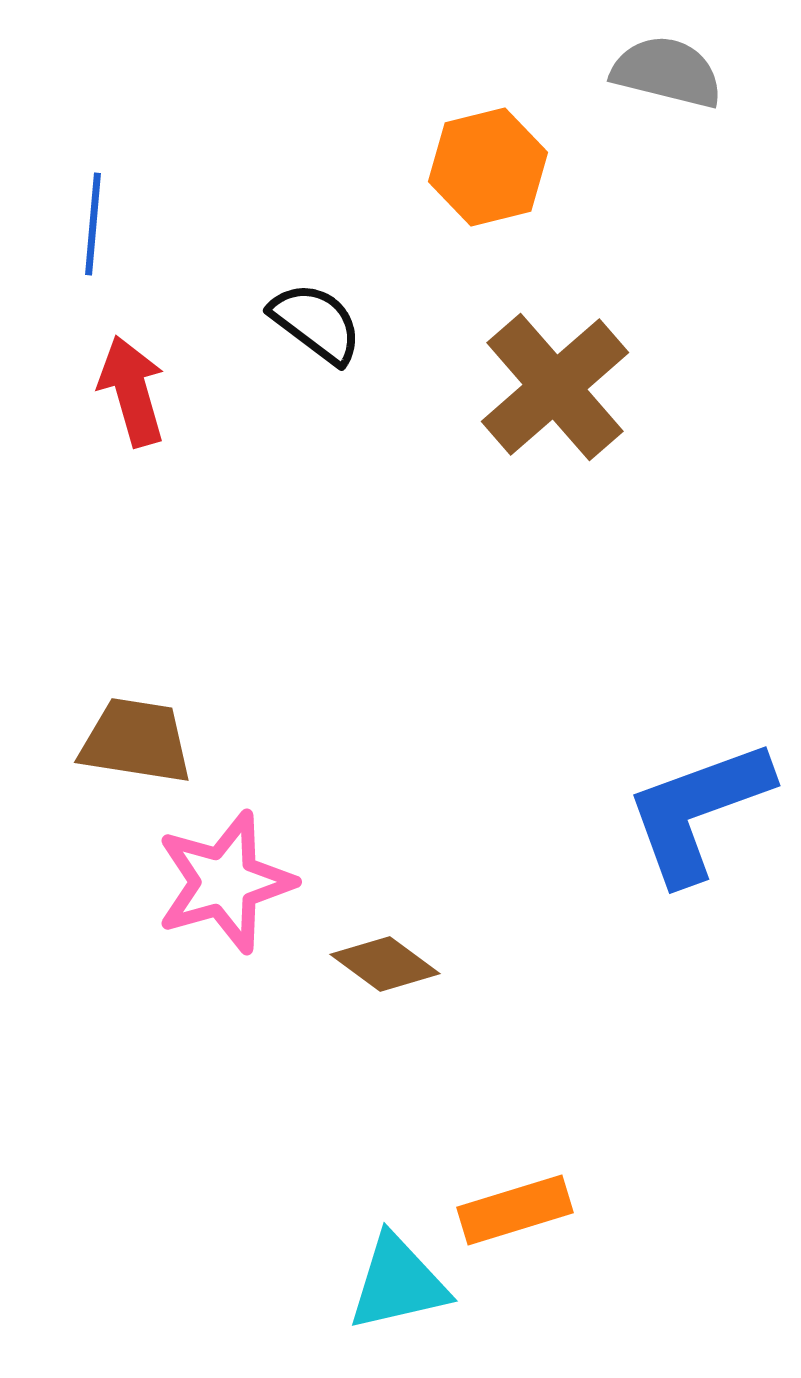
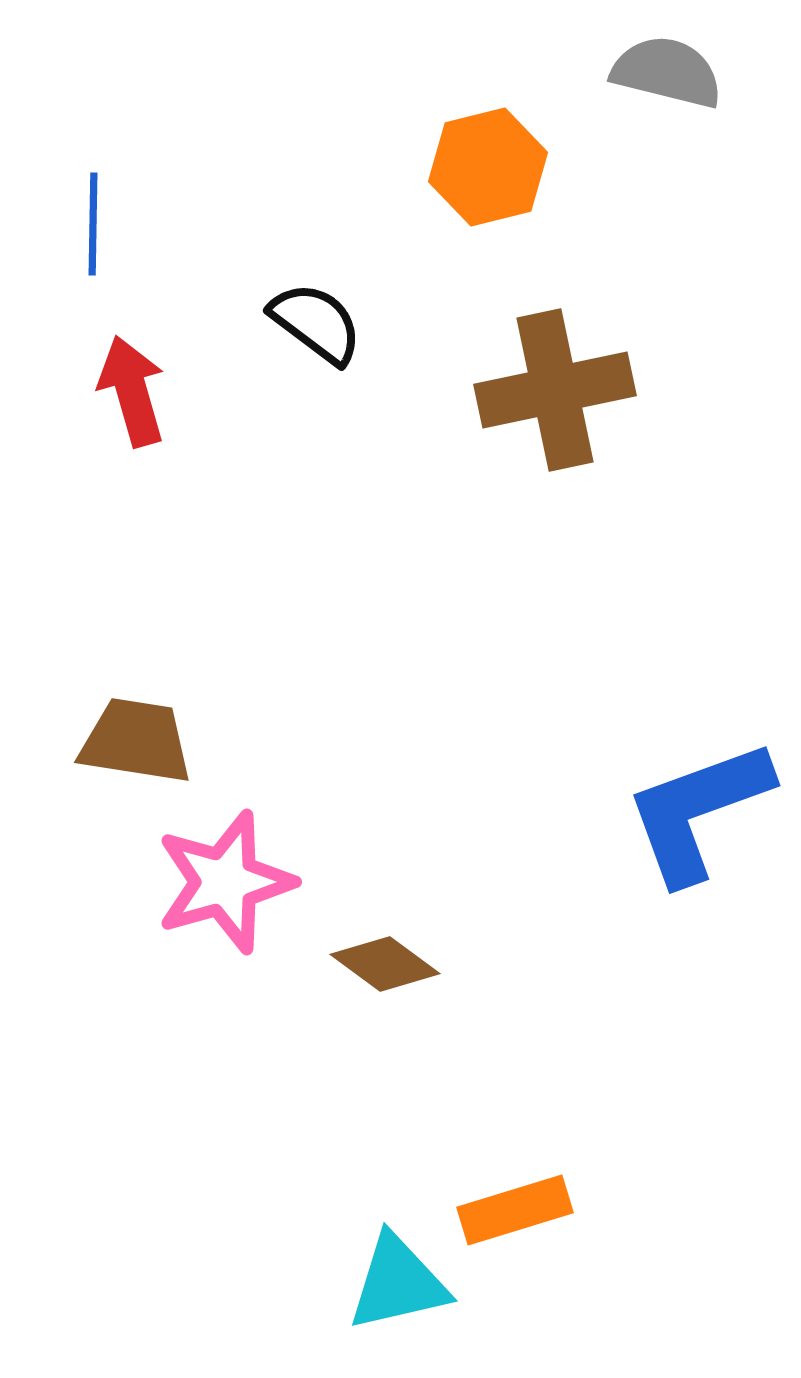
blue line: rotated 4 degrees counterclockwise
brown cross: moved 3 px down; rotated 29 degrees clockwise
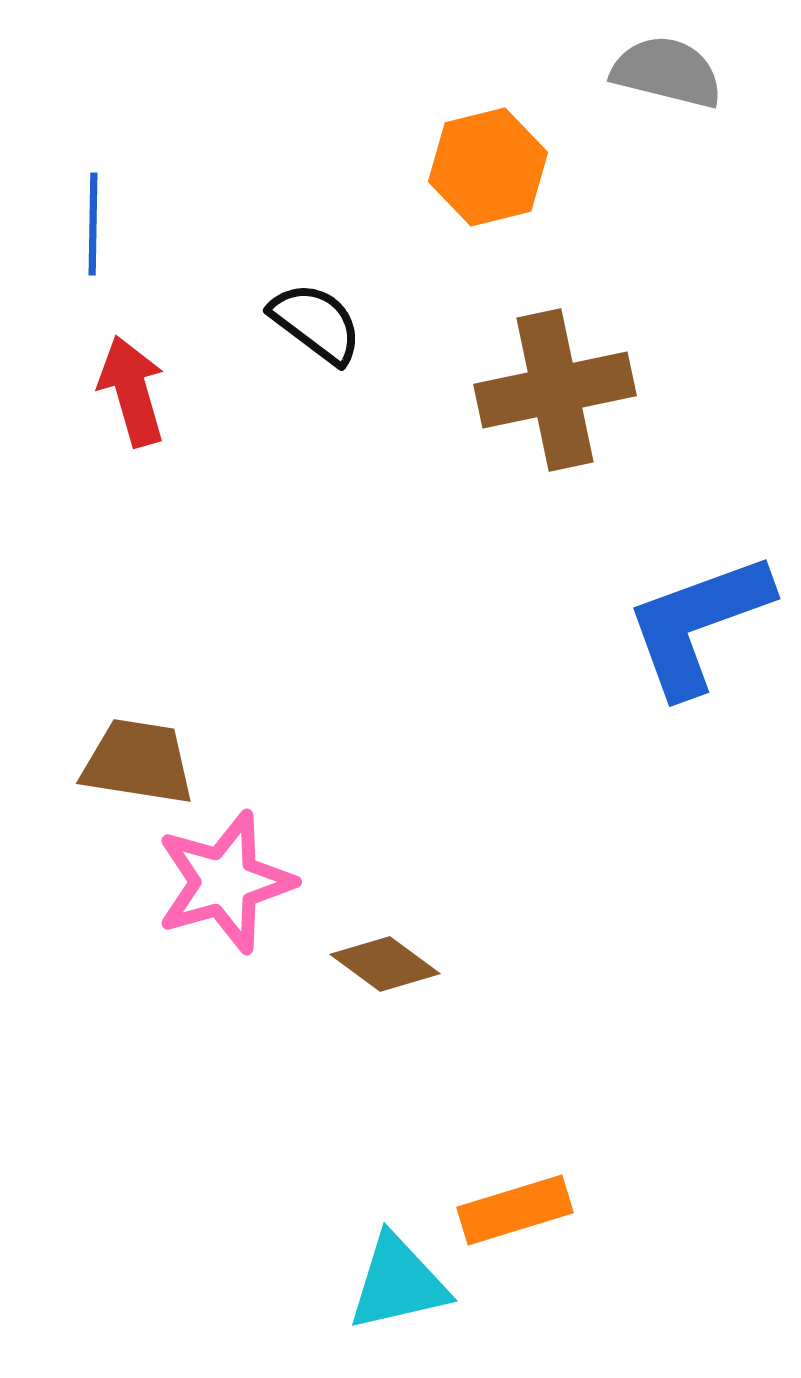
brown trapezoid: moved 2 px right, 21 px down
blue L-shape: moved 187 px up
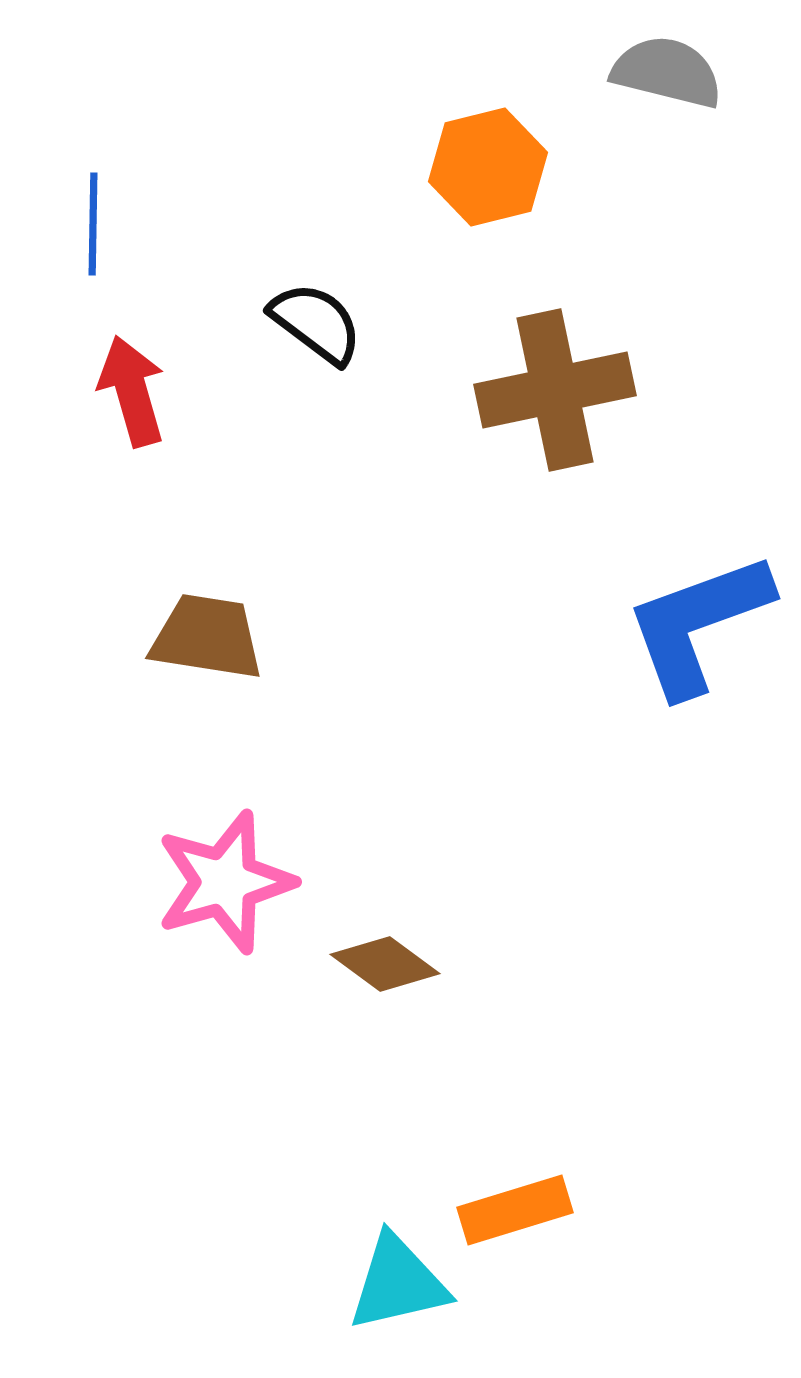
brown trapezoid: moved 69 px right, 125 px up
